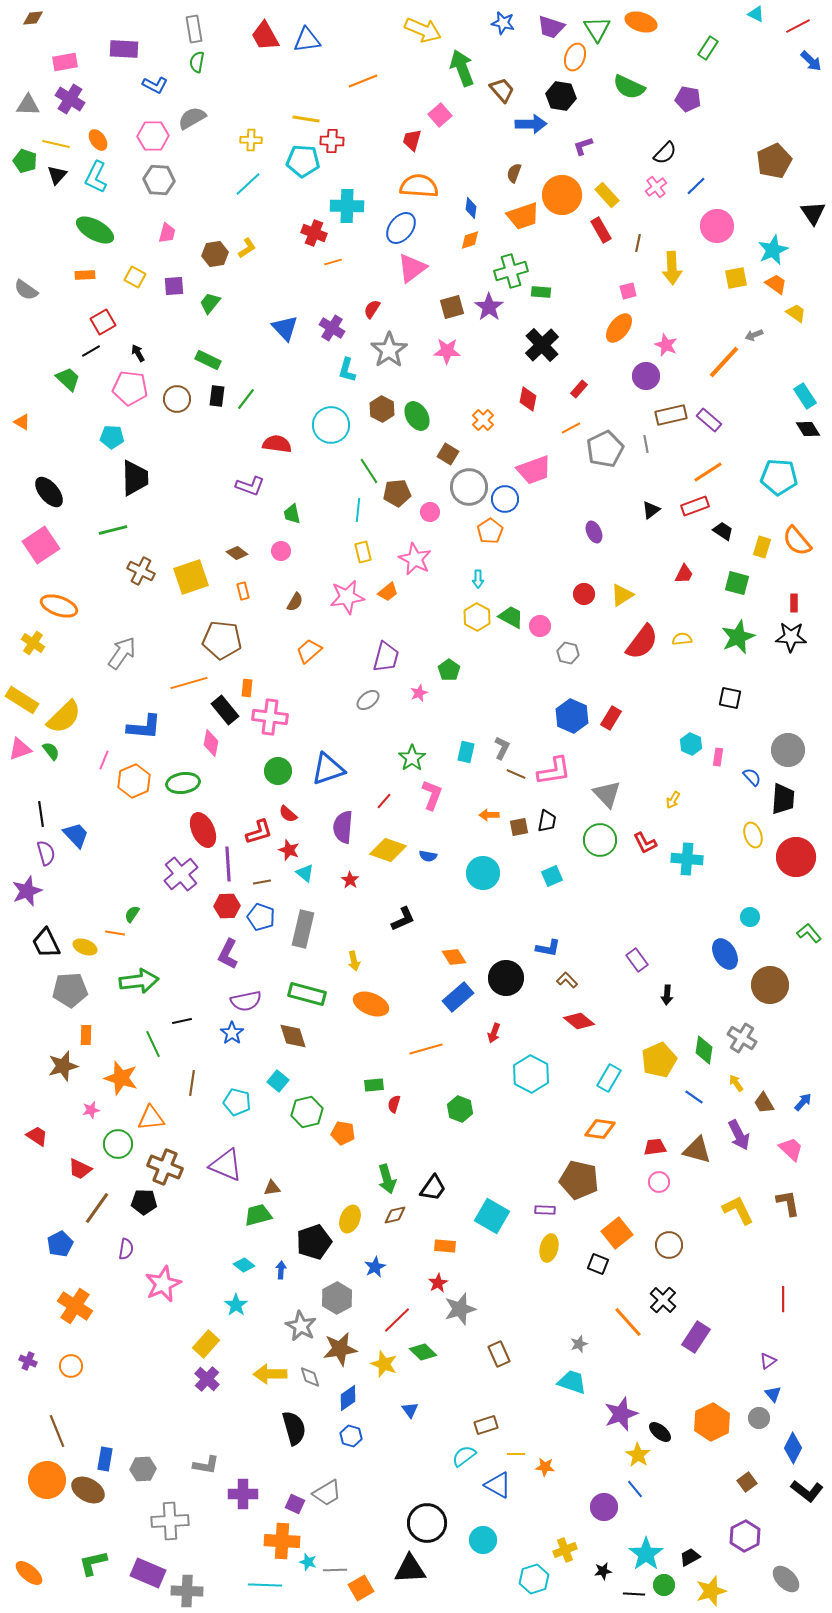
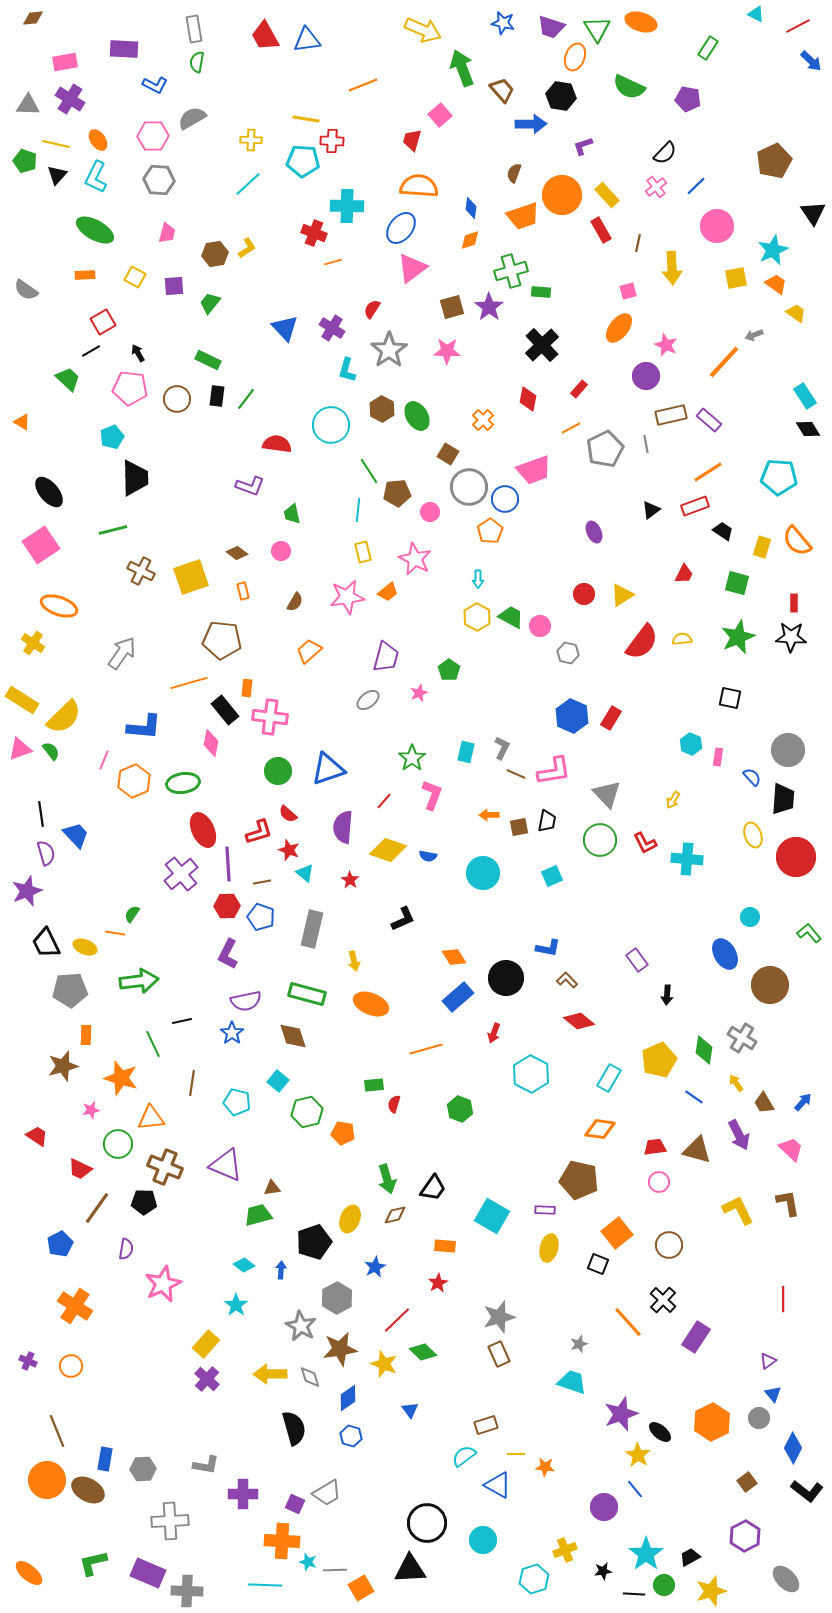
orange line at (363, 81): moved 4 px down
cyan pentagon at (112, 437): rotated 25 degrees counterclockwise
gray rectangle at (303, 929): moved 9 px right
gray star at (460, 1309): moved 39 px right, 8 px down
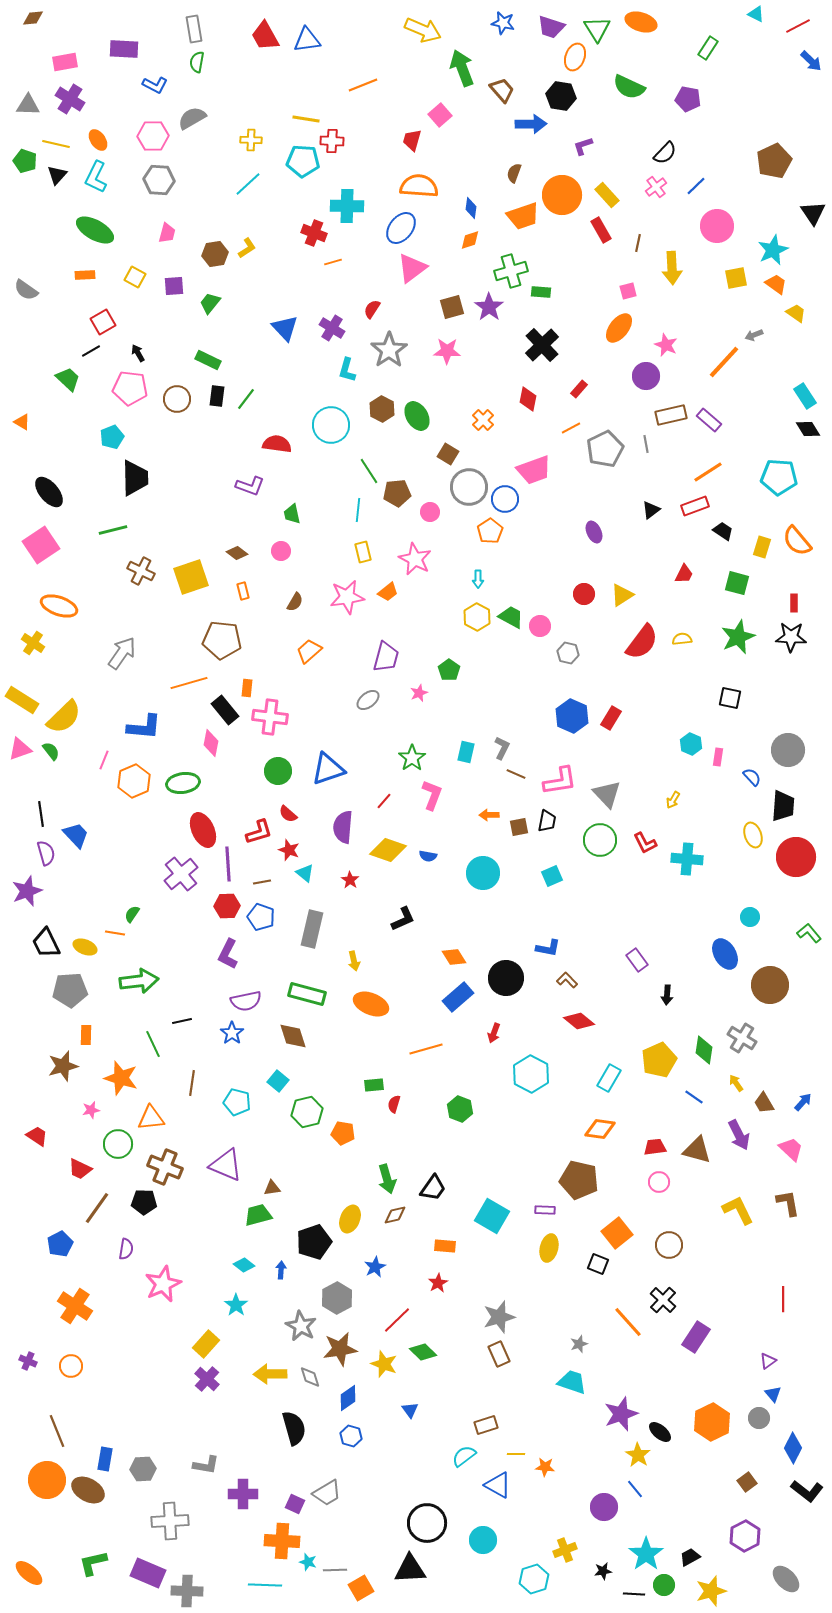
pink L-shape at (554, 771): moved 6 px right, 10 px down
black trapezoid at (783, 799): moved 7 px down
